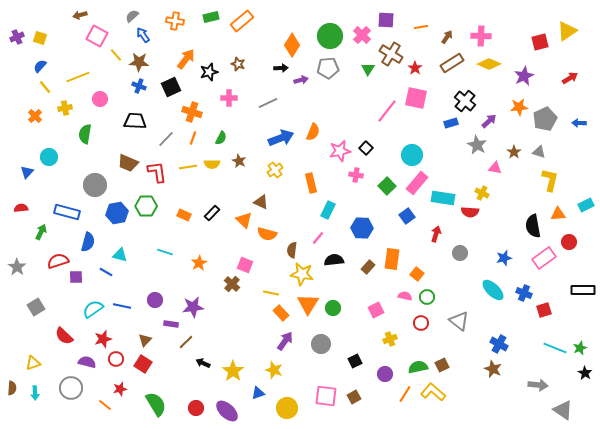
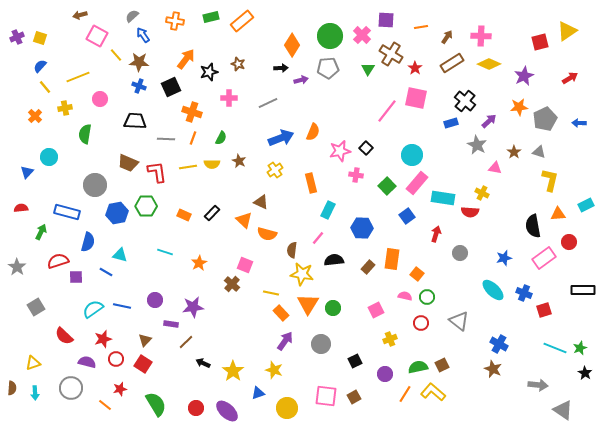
gray line at (166, 139): rotated 48 degrees clockwise
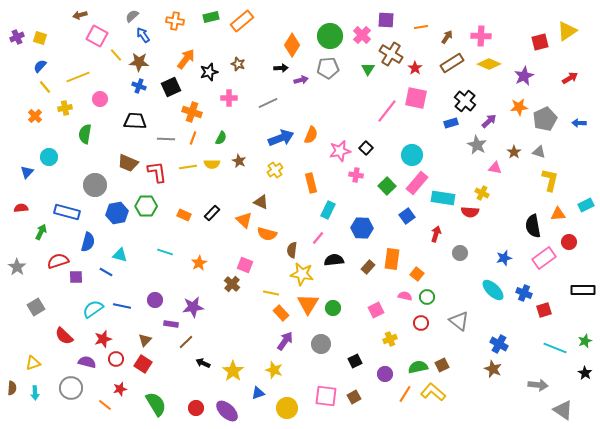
orange semicircle at (313, 132): moved 2 px left, 3 px down
green star at (580, 348): moved 5 px right, 7 px up
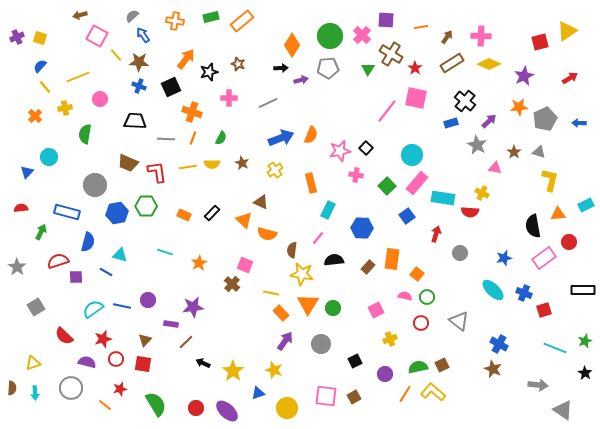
brown star at (239, 161): moved 3 px right, 2 px down
purple circle at (155, 300): moved 7 px left
red square at (143, 364): rotated 24 degrees counterclockwise
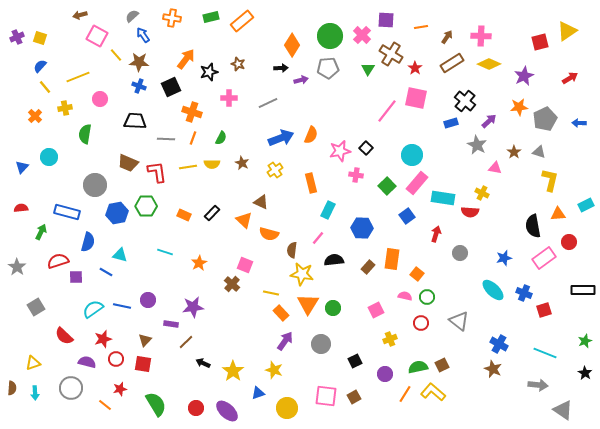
orange cross at (175, 21): moved 3 px left, 3 px up
blue triangle at (27, 172): moved 5 px left, 5 px up
orange semicircle at (267, 234): moved 2 px right
cyan line at (555, 348): moved 10 px left, 5 px down
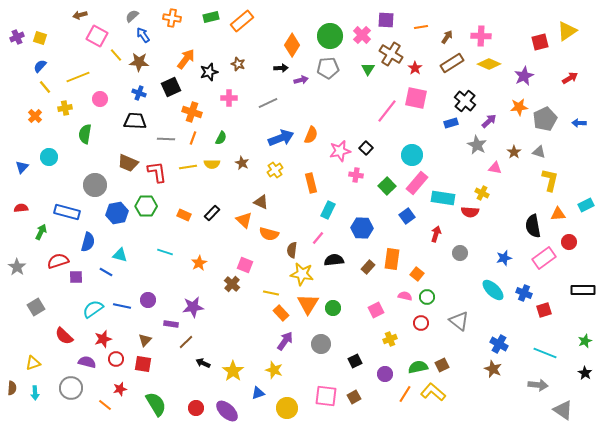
blue cross at (139, 86): moved 7 px down
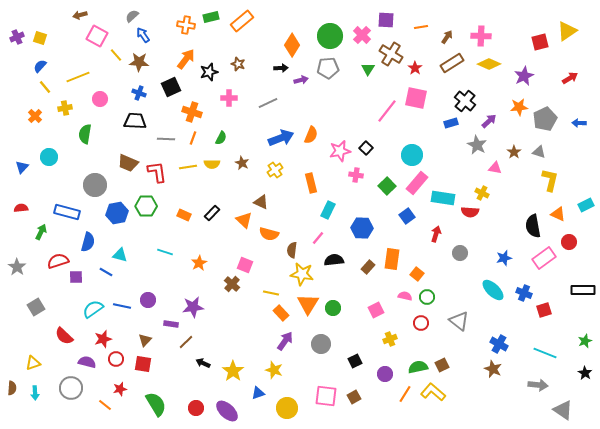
orange cross at (172, 18): moved 14 px right, 7 px down
orange triangle at (558, 214): rotated 28 degrees clockwise
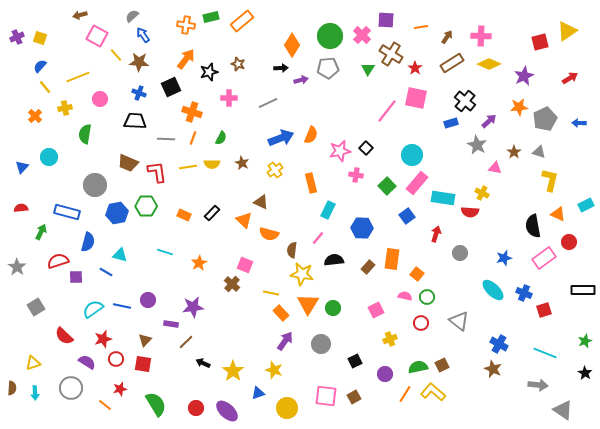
purple semicircle at (87, 362): rotated 18 degrees clockwise
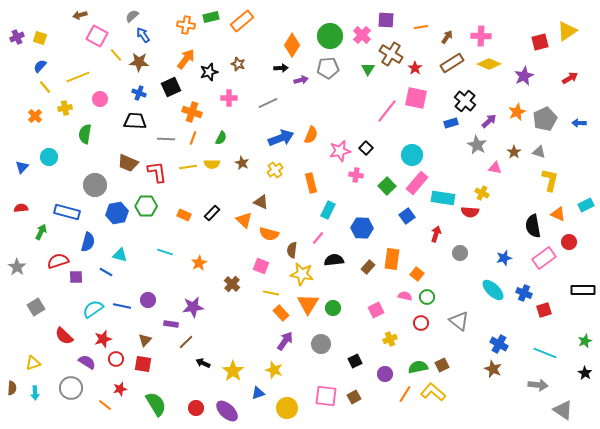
orange star at (519, 107): moved 2 px left, 5 px down; rotated 18 degrees counterclockwise
pink square at (245, 265): moved 16 px right, 1 px down
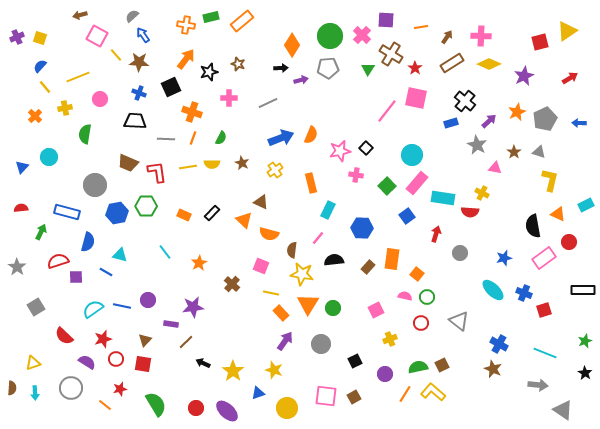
cyan line at (165, 252): rotated 35 degrees clockwise
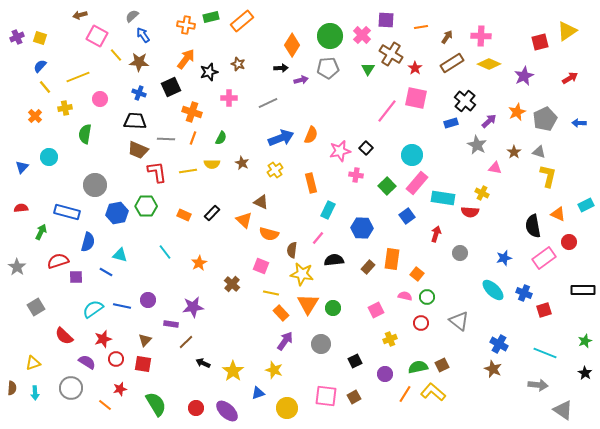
brown trapezoid at (128, 163): moved 10 px right, 13 px up
yellow line at (188, 167): moved 4 px down
yellow L-shape at (550, 180): moved 2 px left, 4 px up
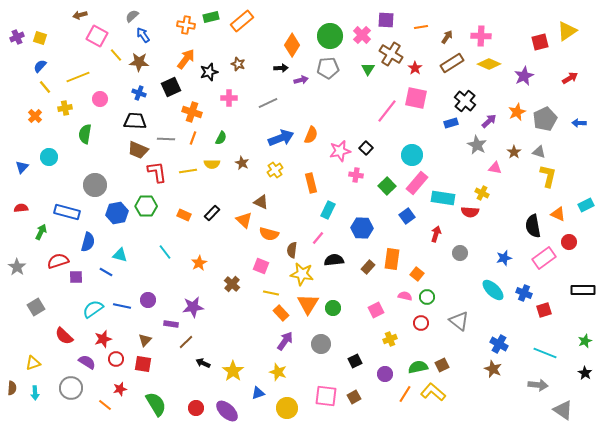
yellow star at (274, 370): moved 4 px right, 2 px down
